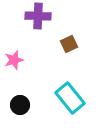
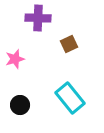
purple cross: moved 2 px down
pink star: moved 1 px right, 1 px up
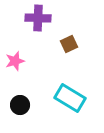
pink star: moved 2 px down
cyan rectangle: rotated 20 degrees counterclockwise
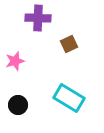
cyan rectangle: moved 1 px left
black circle: moved 2 px left
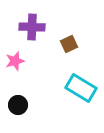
purple cross: moved 6 px left, 9 px down
cyan rectangle: moved 12 px right, 10 px up
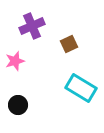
purple cross: moved 1 px up; rotated 25 degrees counterclockwise
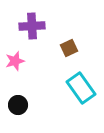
purple cross: rotated 20 degrees clockwise
brown square: moved 4 px down
cyan rectangle: rotated 24 degrees clockwise
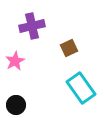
purple cross: rotated 10 degrees counterclockwise
pink star: rotated 12 degrees counterclockwise
black circle: moved 2 px left
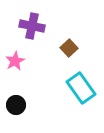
purple cross: rotated 25 degrees clockwise
brown square: rotated 18 degrees counterclockwise
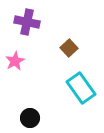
purple cross: moved 5 px left, 4 px up
black circle: moved 14 px right, 13 px down
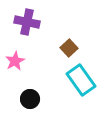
cyan rectangle: moved 8 px up
black circle: moved 19 px up
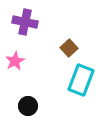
purple cross: moved 2 px left
cyan rectangle: rotated 56 degrees clockwise
black circle: moved 2 px left, 7 px down
